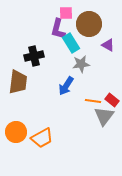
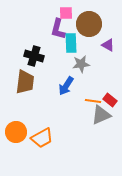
cyan rectangle: rotated 30 degrees clockwise
black cross: rotated 30 degrees clockwise
brown trapezoid: moved 7 px right
red rectangle: moved 2 px left
gray triangle: moved 3 px left, 1 px up; rotated 30 degrees clockwise
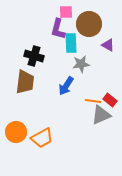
pink square: moved 1 px up
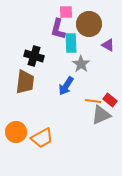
gray star: rotated 30 degrees counterclockwise
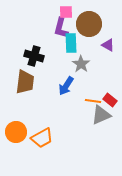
purple L-shape: moved 3 px right, 1 px up
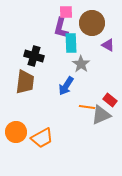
brown circle: moved 3 px right, 1 px up
orange line: moved 6 px left, 6 px down
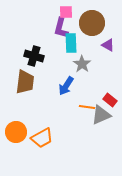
gray star: moved 1 px right
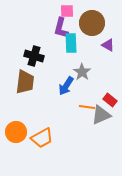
pink square: moved 1 px right, 1 px up
gray star: moved 8 px down
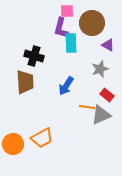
gray star: moved 18 px right, 3 px up; rotated 18 degrees clockwise
brown trapezoid: rotated 10 degrees counterclockwise
red rectangle: moved 3 px left, 5 px up
orange circle: moved 3 px left, 12 px down
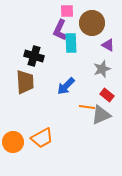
purple L-shape: moved 1 px left, 2 px down; rotated 10 degrees clockwise
gray star: moved 2 px right
blue arrow: rotated 12 degrees clockwise
orange circle: moved 2 px up
